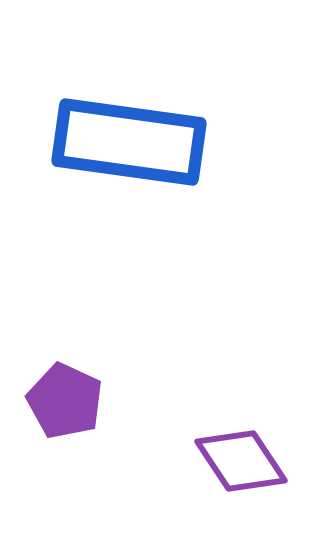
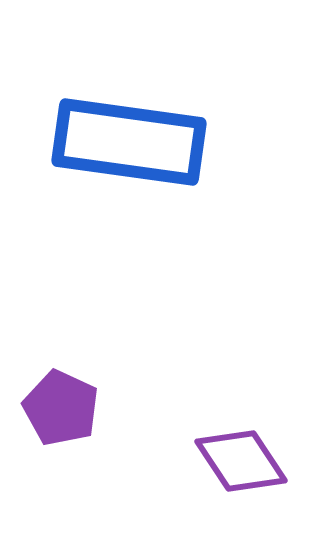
purple pentagon: moved 4 px left, 7 px down
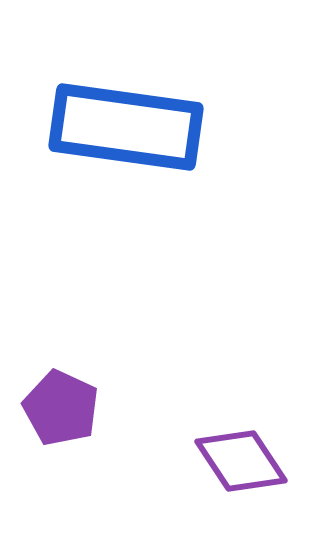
blue rectangle: moved 3 px left, 15 px up
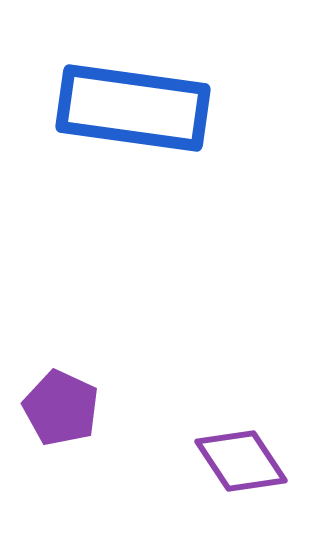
blue rectangle: moved 7 px right, 19 px up
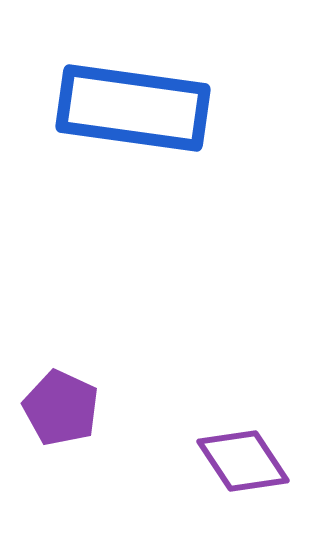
purple diamond: moved 2 px right
